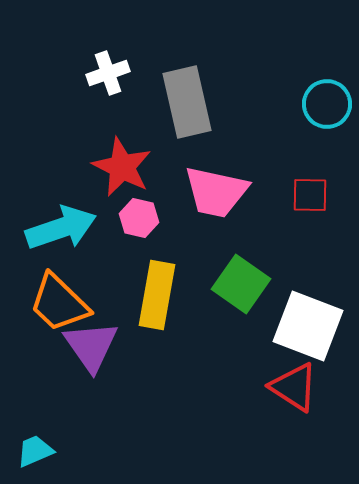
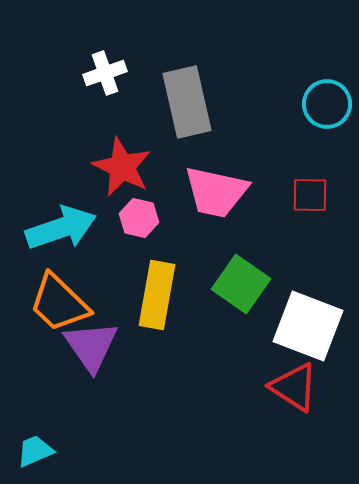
white cross: moved 3 px left
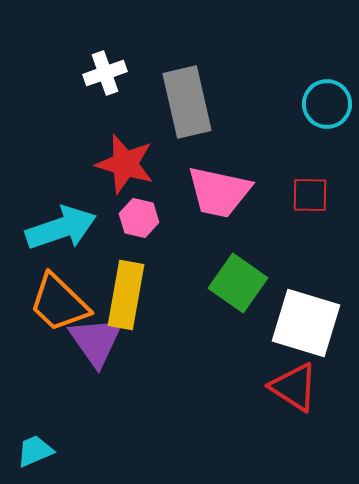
red star: moved 3 px right, 3 px up; rotated 10 degrees counterclockwise
pink trapezoid: moved 3 px right
green square: moved 3 px left, 1 px up
yellow rectangle: moved 31 px left
white square: moved 2 px left, 3 px up; rotated 4 degrees counterclockwise
purple triangle: moved 5 px right, 5 px up
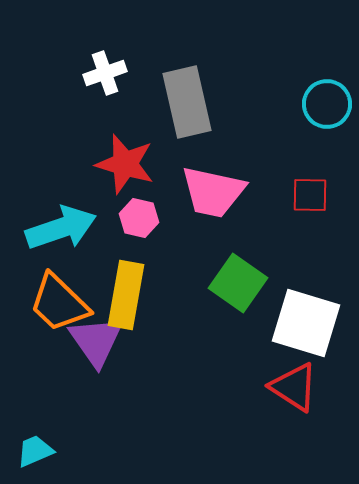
pink trapezoid: moved 6 px left
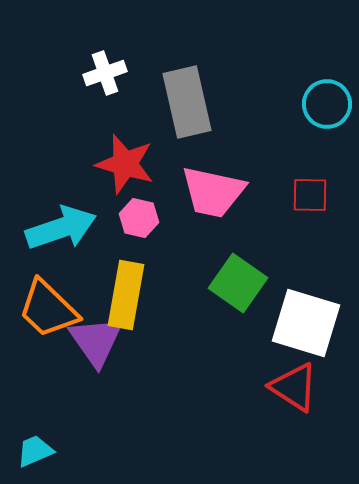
orange trapezoid: moved 11 px left, 6 px down
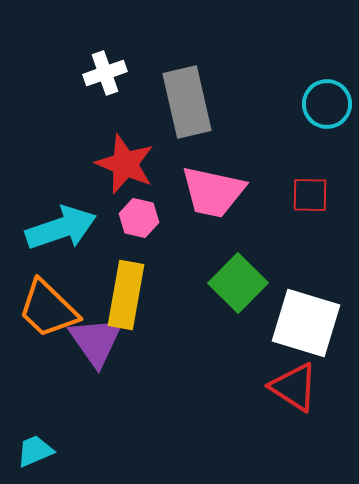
red star: rotated 6 degrees clockwise
green square: rotated 10 degrees clockwise
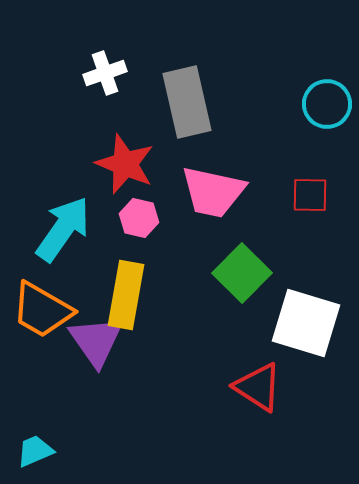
cyan arrow: moved 2 px right, 1 px down; rotated 36 degrees counterclockwise
green square: moved 4 px right, 10 px up
orange trapezoid: moved 6 px left, 1 px down; rotated 14 degrees counterclockwise
red triangle: moved 36 px left
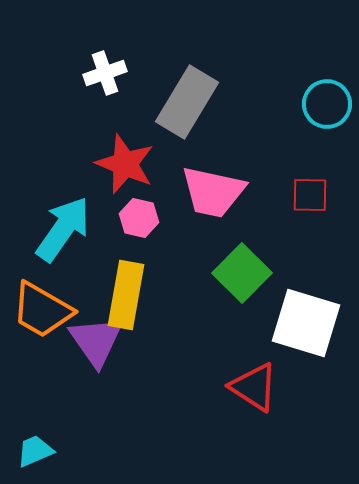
gray rectangle: rotated 44 degrees clockwise
red triangle: moved 4 px left
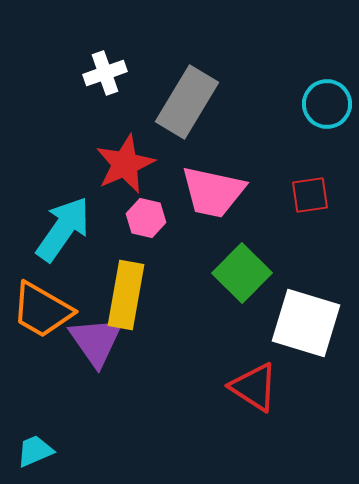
red star: rotated 26 degrees clockwise
red square: rotated 9 degrees counterclockwise
pink hexagon: moved 7 px right
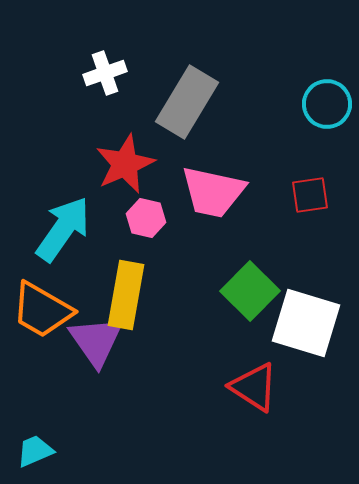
green square: moved 8 px right, 18 px down
